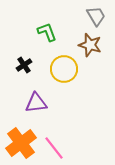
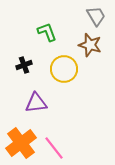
black cross: rotated 14 degrees clockwise
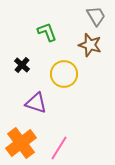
black cross: moved 2 px left; rotated 28 degrees counterclockwise
yellow circle: moved 5 px down
purple triangle: rotated 25 degrees clockwise
pink line: moved 5 px right; rotated 70 degrees clockwise
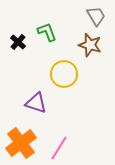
black cross: moved 4 px left, 23 px up
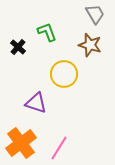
gray trapezoid: moved 1 px left, 2 px up
black cross: moved 5 px down
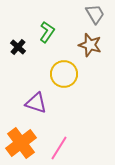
green L-shape: rotated 55 degrees clockwise
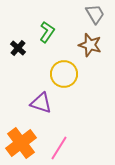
black cross: moved 1 px down
purple triangle: moved 5 px right
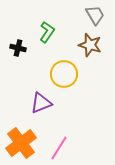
gray trapezoid: moved 1 px down
black cross: rotated 28 degrees counterclockwise
purple triangle: rotated 40 degrees counterclockwise
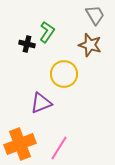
black cross: moved 9 px right, 4 px up
orange cross: moved 1 px left, 1 px down; rotated 16 degrees clockwise
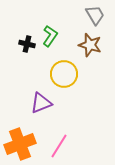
green L-shape: moved 3 px right, 4 px down
pink line: moved 2 px up
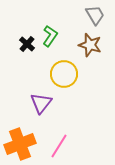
black cross: rotated 28 degrees clockwise
purple triangle: rotated 30 degrees counterclockwise
